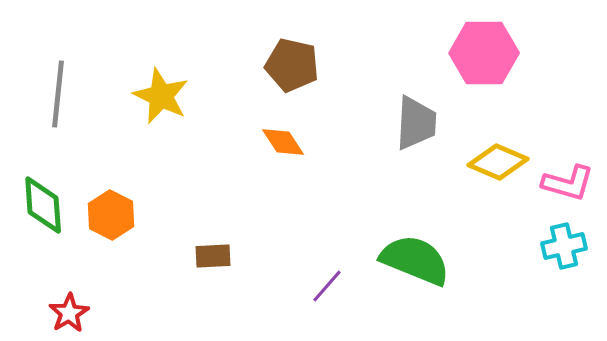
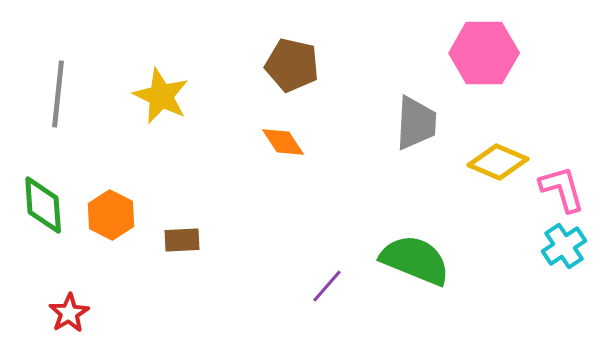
pink L-shape: moved 6 px left, 6 px down; rotated 122 degrees counterclockwise
cyan cross: rotated 21 degrees counterclockwise
brown rectangle: moved 31 px left, 16 px up
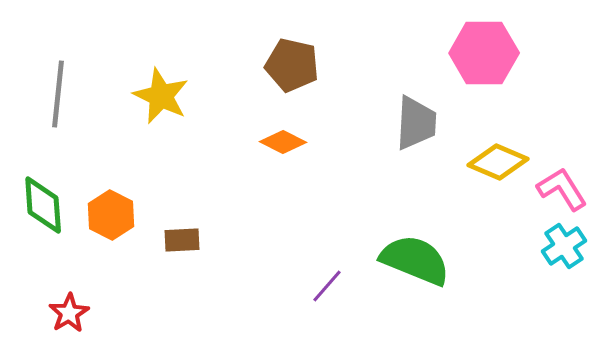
orange diamond: rotated 30 degrees counterclockwise
pink L-shape: rotated 16 degrees counterclockwise
